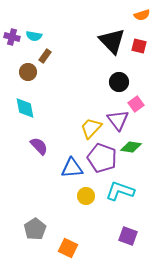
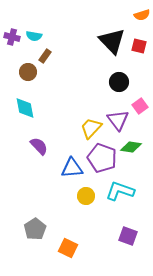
pink square: moved 4 px right, 2 px down
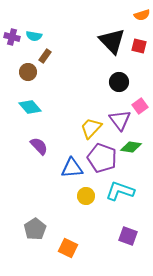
cyan diamond: moved 5 px right, 1 px up; rotated 30 degrees counterclockwise
purple triangle: moved 2 px right
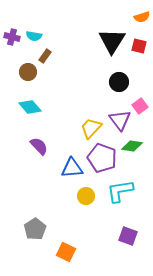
orange semicircle: moved 2 px down
black triangle: rotated 16 degrees clockwise
green diamond: moved 1 px right, 1 px up
cyan L-shape: rotated 28 degrees counterclockwise
orange square: moved 2 px left, 4 px down
